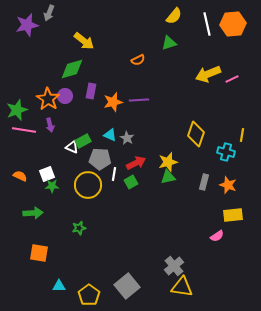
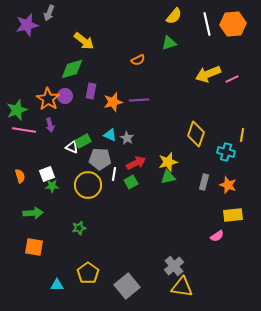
orange semicircle at (20, 176): rotated 48 degrees clockwise
orange square at (39, 253): moved 5 px left, 6 px up
cyan triangle at (59, 286): moved 2 px left, 1 px up
yellow pentagon at (89, 295): moved 1 px left, 22 px up
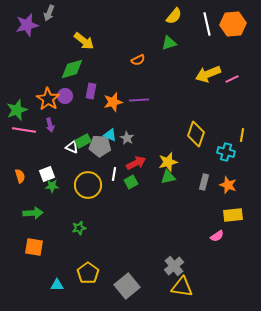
gray pentagon at (100, 159): moved 13 px up
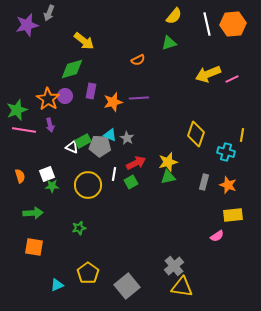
purple line at (139, 100): moved 2 px up
cyan triangle at (57, 285): rotated 24 degrees counterclockwise
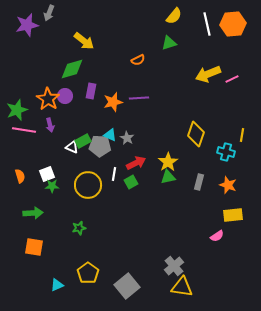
yellow star at (168, 162): rotated 18 degrees counterclockwise
gray rectangle at (204, 182): moved 5 px left
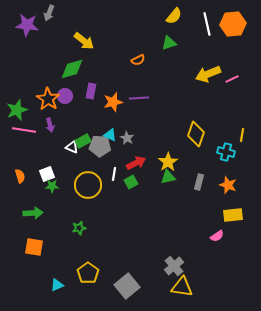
purple star at (27, 25): rotated 20 degrees clockwise
